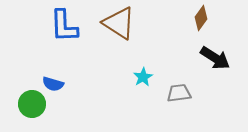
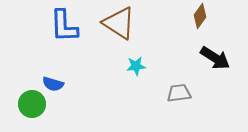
brown diamond: moved 1 px left, 2 px up
cyan star: moved 7 px left, 11 px up; rotated 24 degrees clockwise
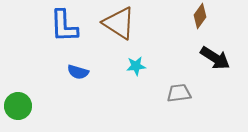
blue semicircle: moved 25 px right, 12 px up
green circle: moved 14 px left, 2 px down
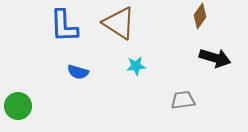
black arrow: rotated 16 degrees counterclockwise
gray trapezoid: moved 4 px right, 7 px down
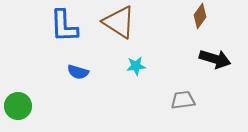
brown triangle: moved 1 px up
black arrow: moved 1 px down
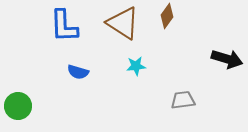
brown diamond: moved 33 px left
brown triangle: moved 4 px right, 1 px down
black arrow: moved 12 px right
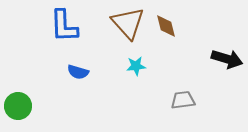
brown diamond: moved 1 px left, 10 px down; rotated 50 degrees counterclockwise
brown triangle: moved 5 px right; rotated 15 degrees clockwise
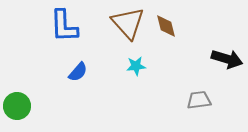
blue semicircle: rotated 65 degrees counterclockwise
gray trapezoid: moved 16 px right
green circle: moved 1 px left
